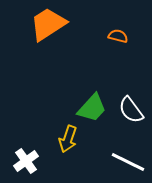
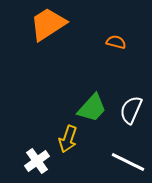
orange semicircle: moved 2 px left, 6 px down
white semicircle: rotated 60 degrees clockwise
white cross: moved 11 px right
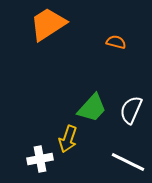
white cross: moved 3 px right, 2 px up; rotated 25 degrees clockwise
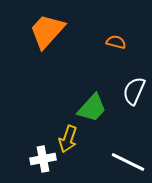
orange trapezoid: moved 1 px left, 7 px down; rotated 15 degrees counterclockwise
white semicircle: moved 3 px right, 19 px up
white cross: moved 3 px right
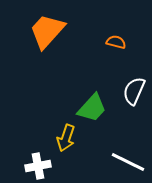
yellow arrow: moved 2 px left, 1 px up
white cross: moved 5 px left, 7 px down
